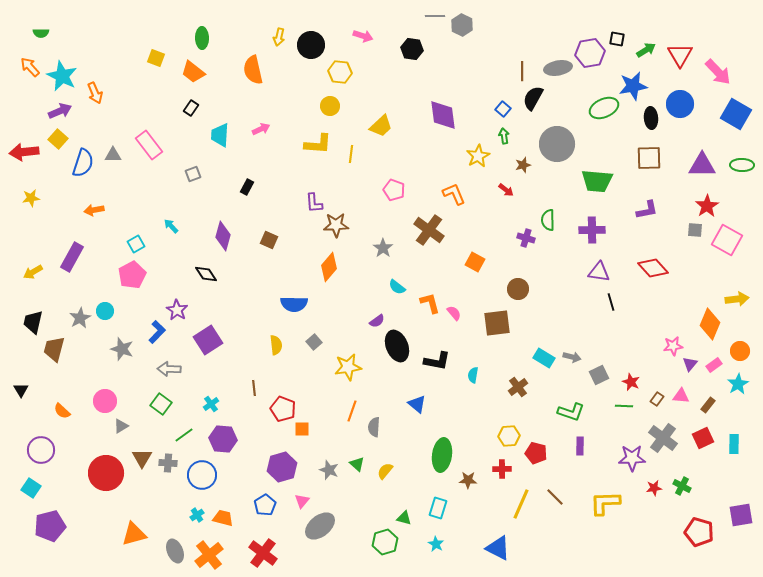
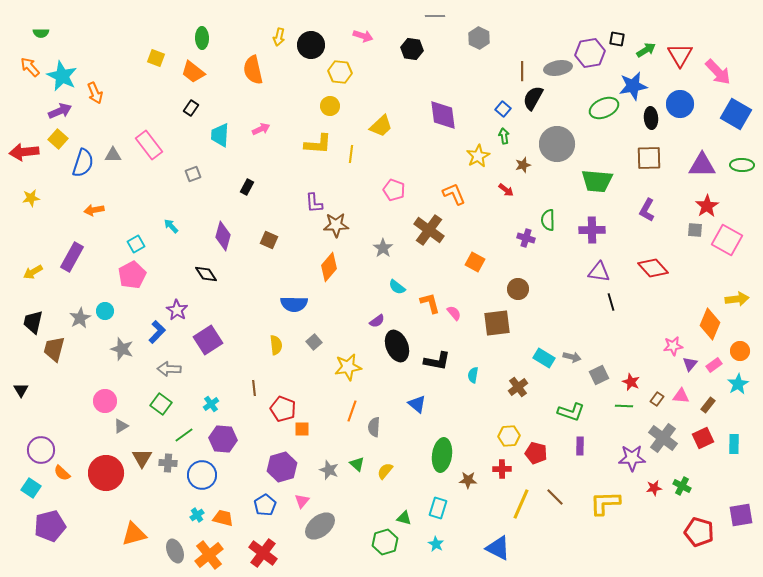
gray hexagon at (462, 25): moved 17 px right, 13 px down
purple L-shape at (647, 210): rotated 130 degrees clockwise
orange semicircle at (62, 411): moved 62 px down
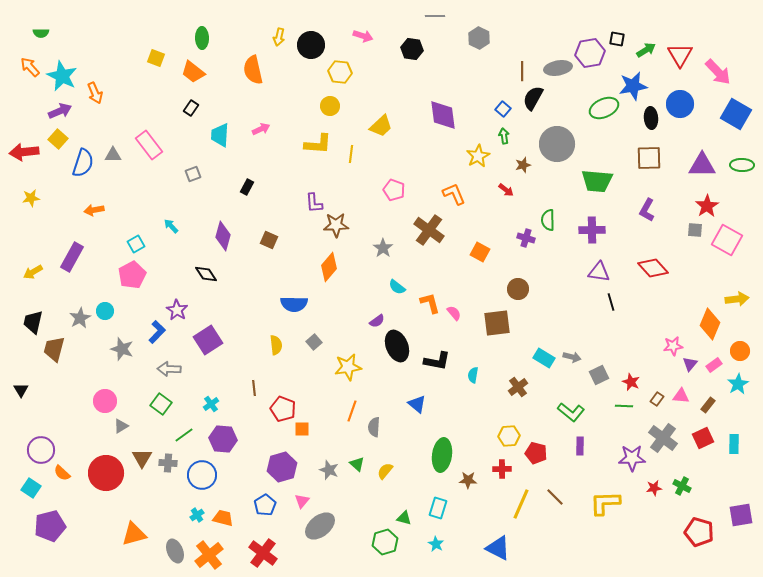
orange square at (475, 262): moved 5 px right, 10 px up
green L-shape at (571, 412): rotated 20 degrees clockwise
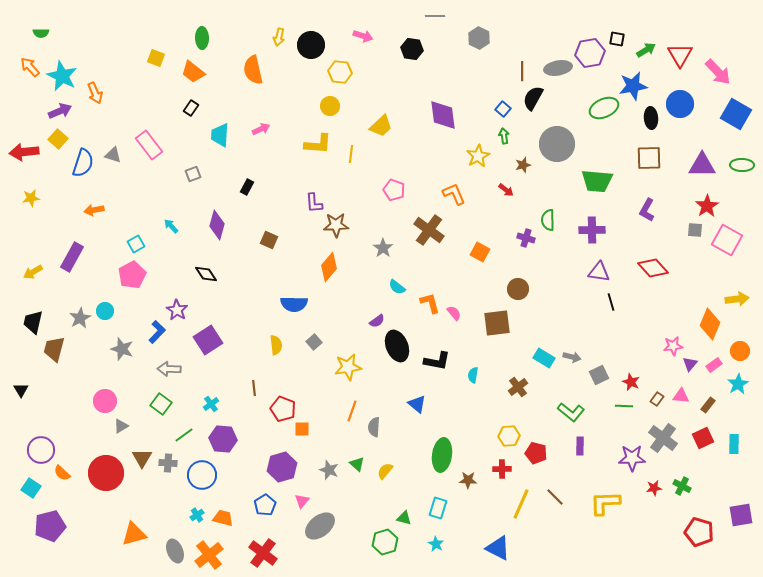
gray triangle at (113, 155): rotated 18 degrees clockwise
purple diamond at (223, 236): moved 6 px left, 11 px up
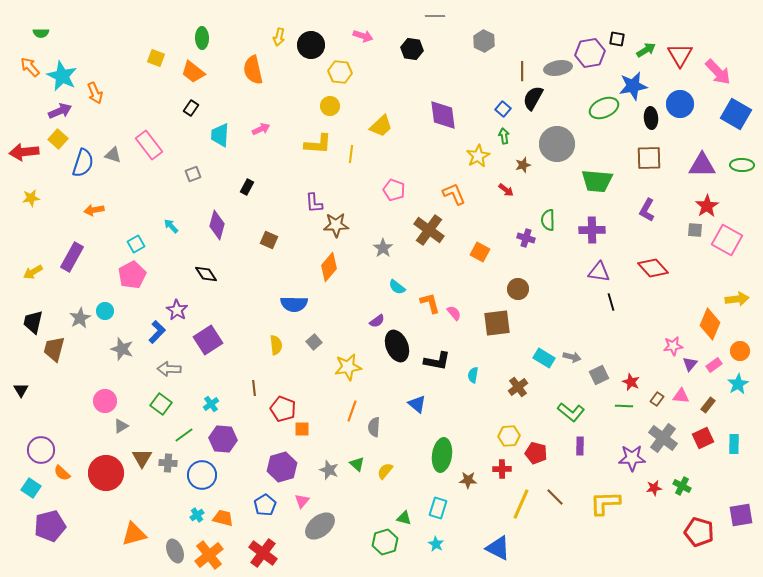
gray hexagon at (479, 38): moved 5 px right, 3 px down
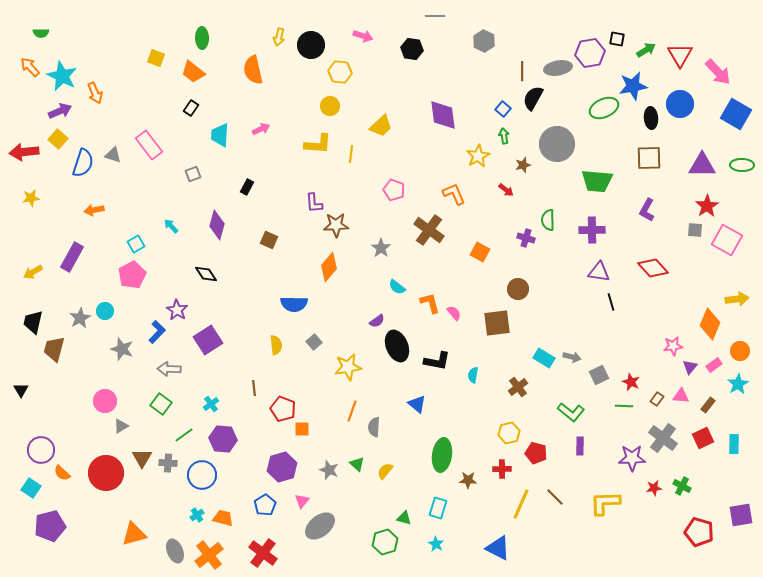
gray star at (383, 248): moved 2 px left
purple triangle at (690, 364): moved 3 px down
yellow hexagon at (509, 436): moved 3 px up; rotated 10 degrees counterclockwise
